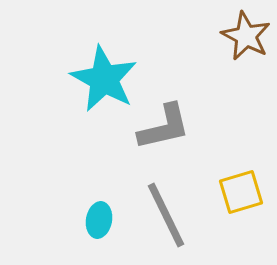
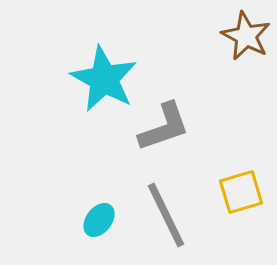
gray L-shape: rotated 6 degrees counterclockwise
cyan ellipse: rotated 28 degrees clockwise
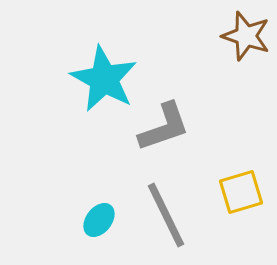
brown star: rotated 9 degrees counterclockwise
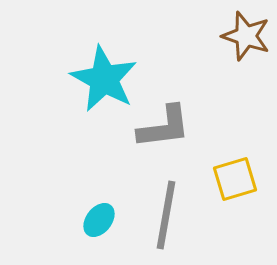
gray L-shape: rotated 12 degrees clockwise
yellow square: moved 6 px left, 13 px up
gray line: rotated 36 degrees clockwise
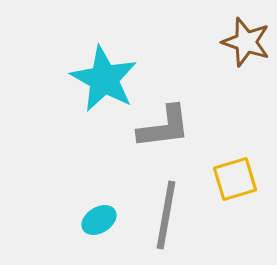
brown star: moved 6 px down
cyan ellipse: rotated 20 degrees clockwise
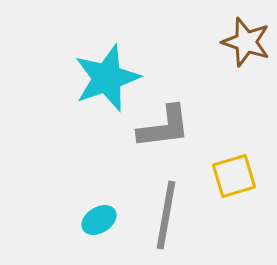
cyan star: moved 3 px right, 1 px up; rotated 24 degrees clockwise
yellow square: moved 1 px left, 3 px up
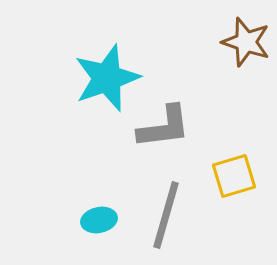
gray line: rotated 6 degrees clockwise
cyan ellipse: rotated 20 degrees clockwise
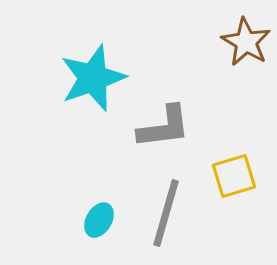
brown star: rotated 12 degrees clockwise
cyan star: moved 14 px left
gray line: moved 2 px up
cyan ellipse: rotated 48 degrees counterclockwise
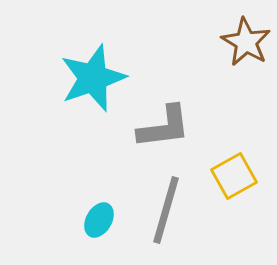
yellow square: rotated 12 degrees counterclockwise
gray line: moved 3 px up
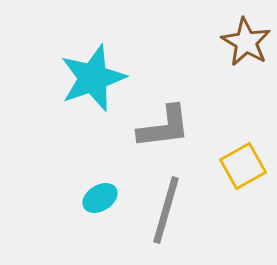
yellow square: moved 9 px right, 10 px up
cyan ellipse: moved 1 px right, 22 px up; rotated 28 degrees clockwise
